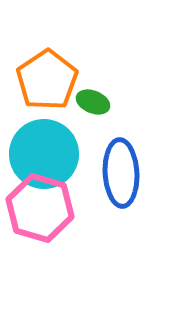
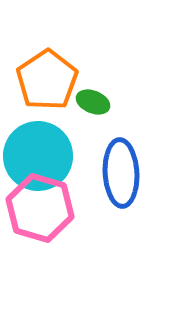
cyan circle: moved 6 px left, 2 px down
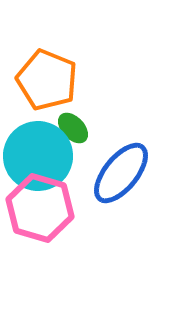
orange pentagon: rotated 16 degrees counterclockwise
green ellipse: moved 20 px left, 26 px down; rotated 24 degrees clockwise
blue ellipse: rotated 42 degrees clockwise
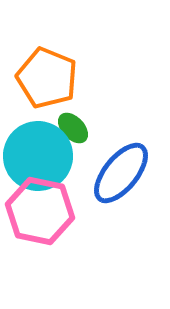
orange pentagon: moved 2 px up
pink hexagon: moved 3 px down; rotated 4 degrees counterclockwise
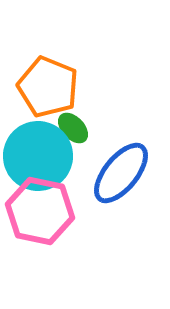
orange pentagon: moved 1 px right, 9 px down
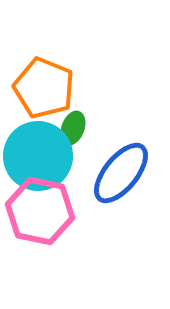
orange pentagon: moved 4 px left, 1 px down
green ellipse: rotated 64 degrees clockwise
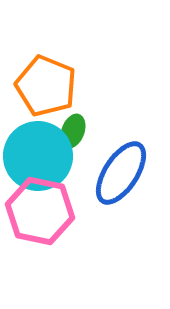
orange pentagon: moved 2 px right, 2 px up
green ellipse: moved 3 px down
blue ellipse: rotated 6 degrees counterclockwise
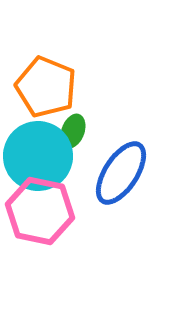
orange pentagon: moved 1 px down
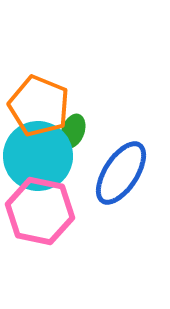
orange pentagon: moved 7 px left, 19 px down
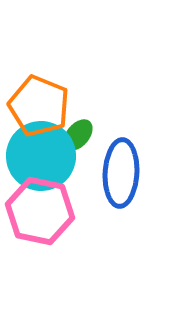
green ellipse: moved 5 px right, 4 px down; rotated 20 degrees clockwise
cyan circle: moved 3 px right
blue ellipse: rotated 30 degrees counterclockwise
